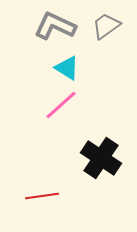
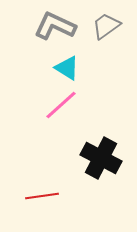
black cross: rotated 6 degrees counterclockwise
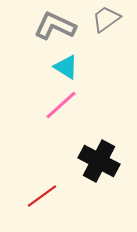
gray trapezoid: moved 7 px up
cyan triangle: moved 1 px left, 1 px up
black cross: moved 2 px left, 3 px down
red line: rotated 28 degrees counterclockwise
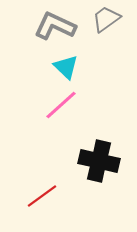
cyan triangle: rotated 12 degrees clockwise
black cross: rotated 15 degrees counterclockwise
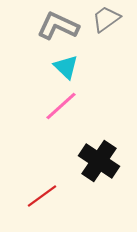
gray L-shape: moved 3 px right
pink line: moved 1 px down
black cross: rotated 21 degrees clockwise
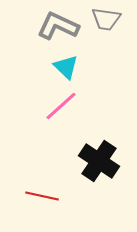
gray trapezoid: rotated 136 degrees counterclockwise
red line: rotated 48 degrees clockwise
